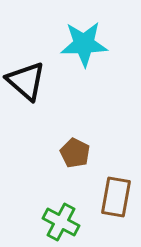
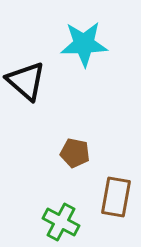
brown pentagon: rotated 16 degrees counterclockwise
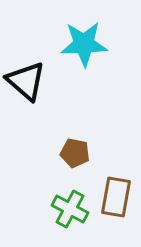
green cross: moved 9 px right, 13 px up
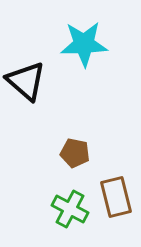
brown rectangle: rotated 24 degrees counterclockwise
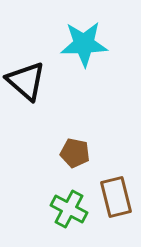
green cross: moved 1 px left
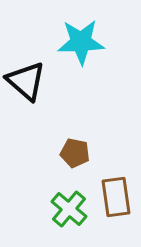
cyan star: moved 3 px left, 2 px up
brown rectangle: rotated 6 degrees clockwise
green cross: rotated 12 degrees clockwise
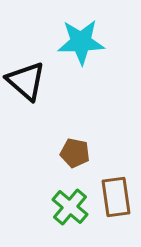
green cross: moved 1 px right, 2 px up
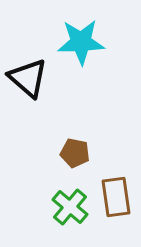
black triangle: moved 2 px right, 3 px up
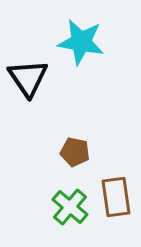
cyan star: rotated 12 degrees clockwise
black triangle: rotated 15 degrees clockwise
brown pentagon: moved 1 px up
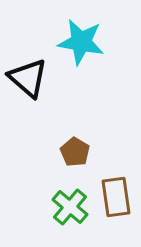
black triangle: rotated 15 degrees counterclockwise
brown pentagon: rotated 20 degrees clockwise
